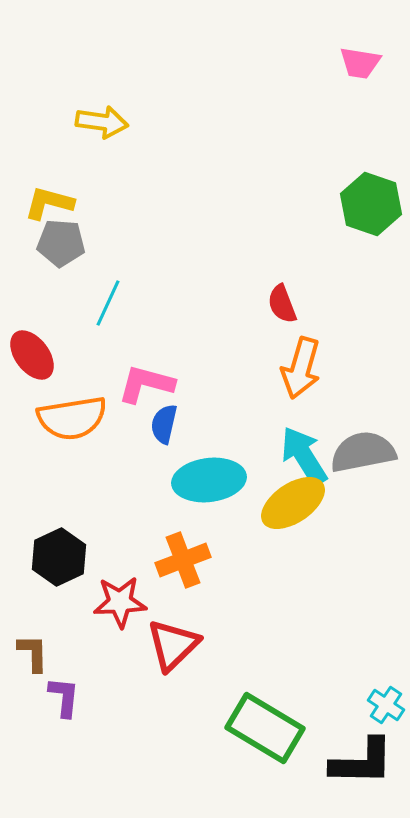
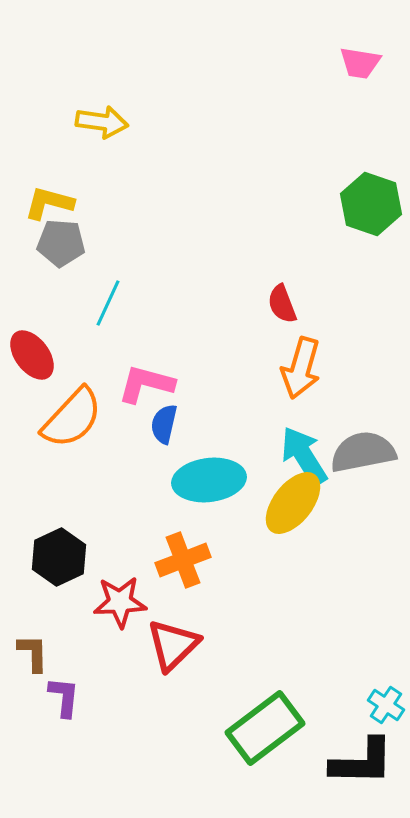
orange semicircle: rotated 38 degrees counterclockwise
yellow ellipse: rotated 18 degrees counterclockwise
green rectangle: rotated 68 degrees counterclockwise
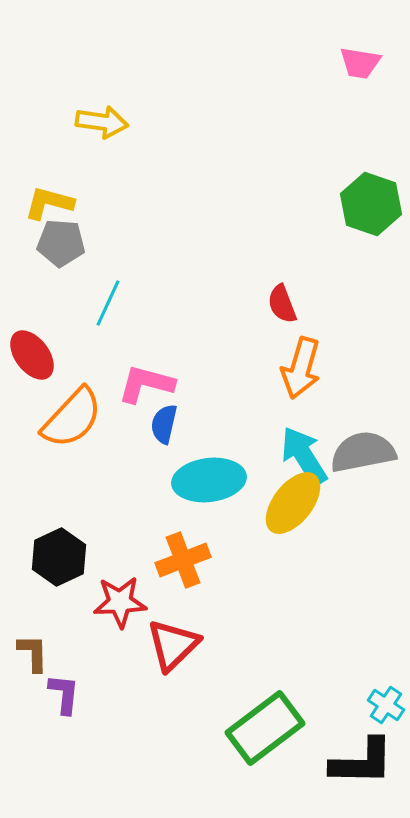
purple L-shape: moved 3 px up
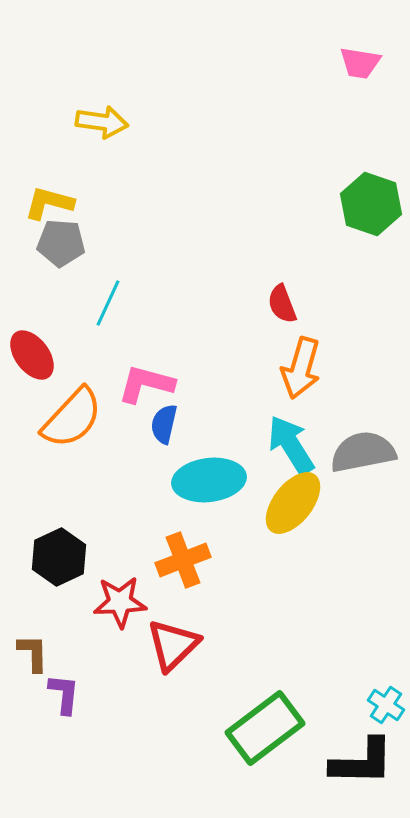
cyan arrow: moved 13 px left, 11 px up
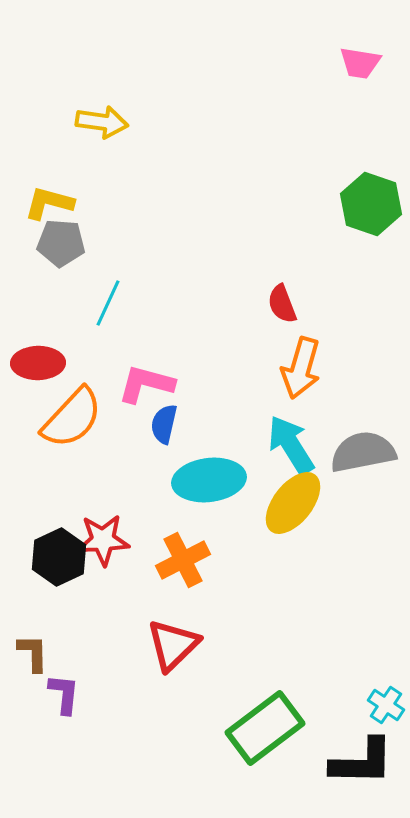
red ellipse: moved 6 px right, 8 px down; rotated 54 degrees counterclockwise
orange cross: rotated 6 degrees counterclockwise
red star: moved 17 px left, 62 px up
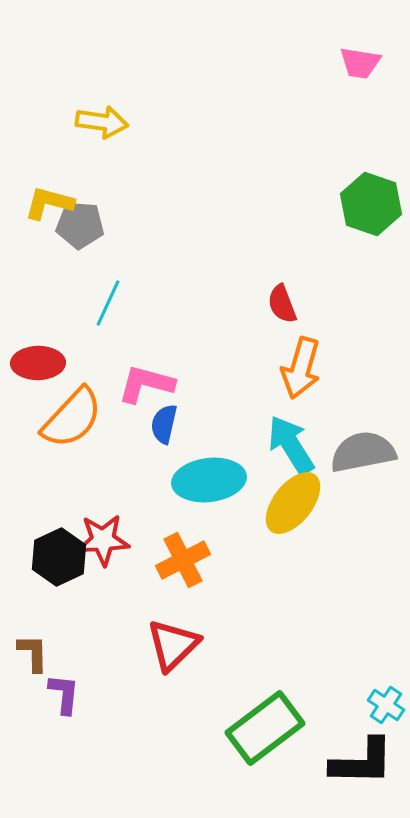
gray pentagon: moved 19 px right, 18 px up
